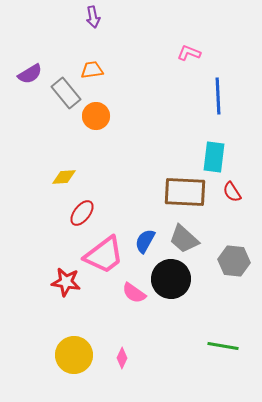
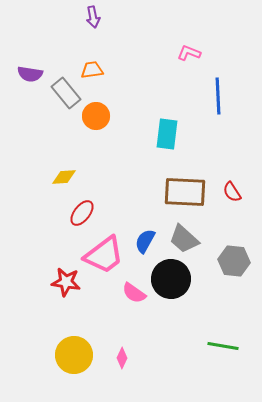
purple semicircle: rotated 40 degrees clockwise
cyan rectangle: moved 47 px left, 23 px up
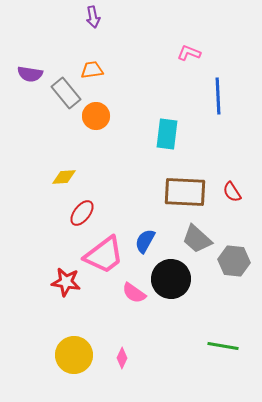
gray trapezoid: moved 13 px right
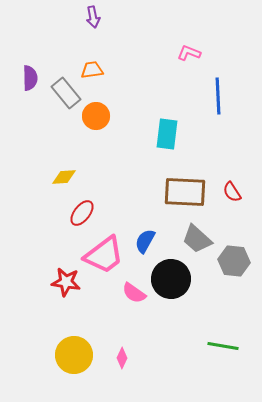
purple semicircle: moved 4 px down; rotated 100 degrees counterclockwise
